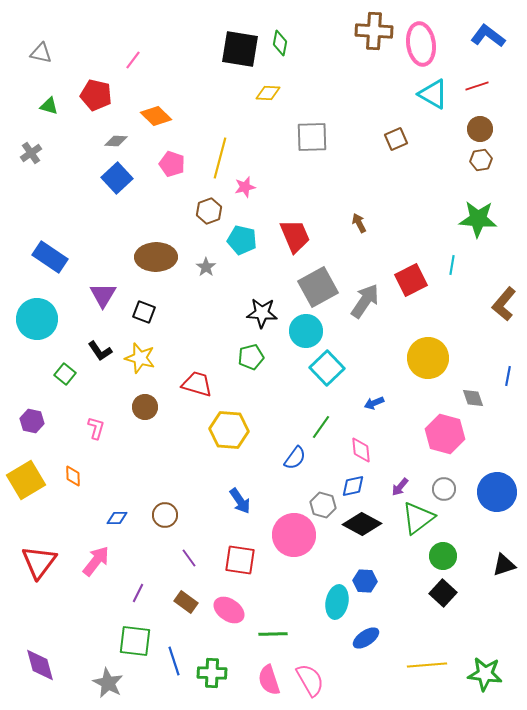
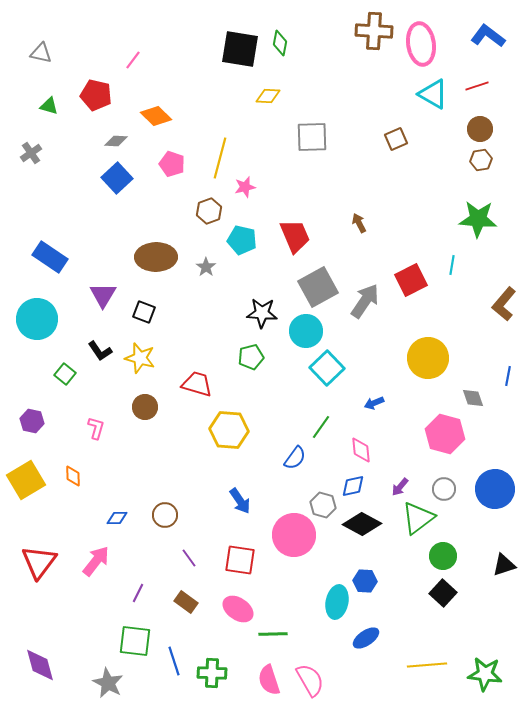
yellow diamond at (268, 93): moved 3 px down
blue circle at (497, 492): moved 2 px left, 3 px up
pink ellipse at (229, 610): moved 9 px right, 1 px up
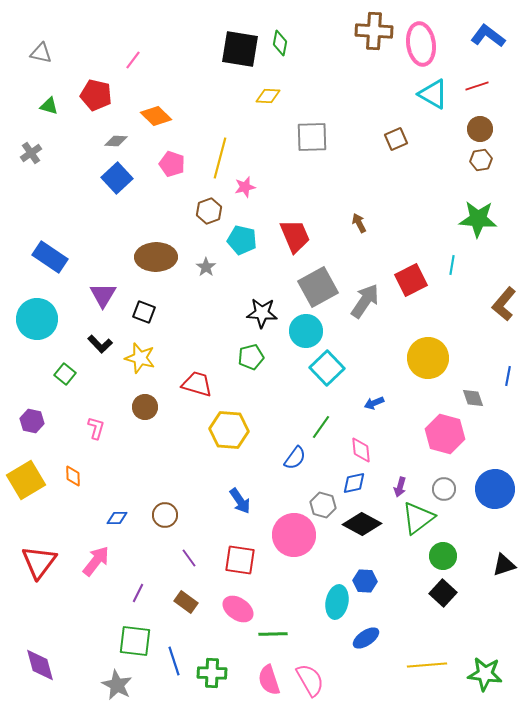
black L-shape at (100, 351): moved 7 px up; rotated 10 degrees counterclockwise
blue diamond at (353, 486): moved 1 px right, 3 px up
purple arrow at (400, 487): rotated 24 degrees counterclockwise
gray star at (108, 683): moved 9 px right, 2 px down
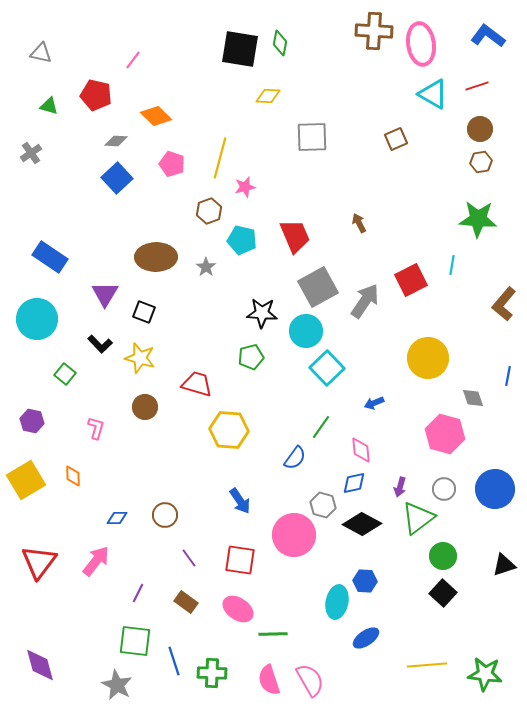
brown hexagon at (481, 160): moved 2 px down
purple triangle at (103, 295): moved 2 px right, 1 px up
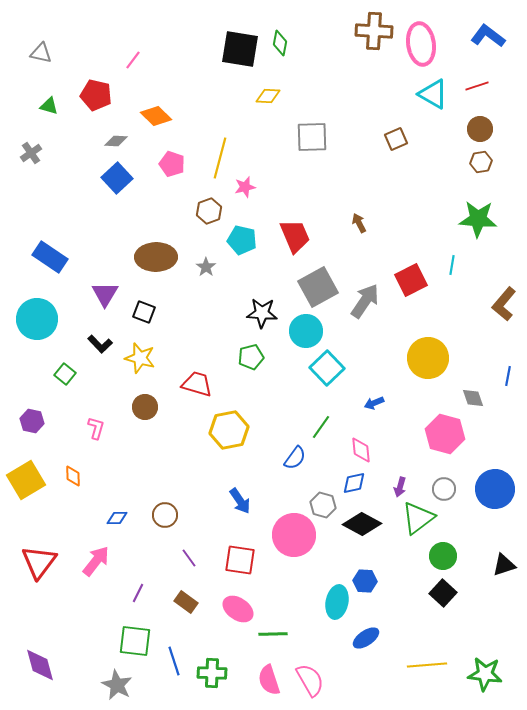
yellow hexagon at (229, 430): rotated 15 degrees counterclockwise
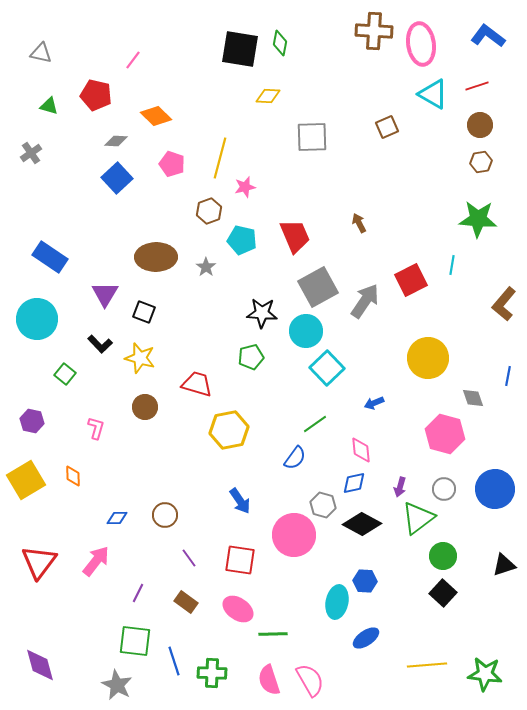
brown circle at (480, 129): moved 4 px up
brown square at (396, 139): moved 9 px left, 12 px up
green line at (321, 427): moved 6 px left, 3 px up; rotated 20 degrees clockwise
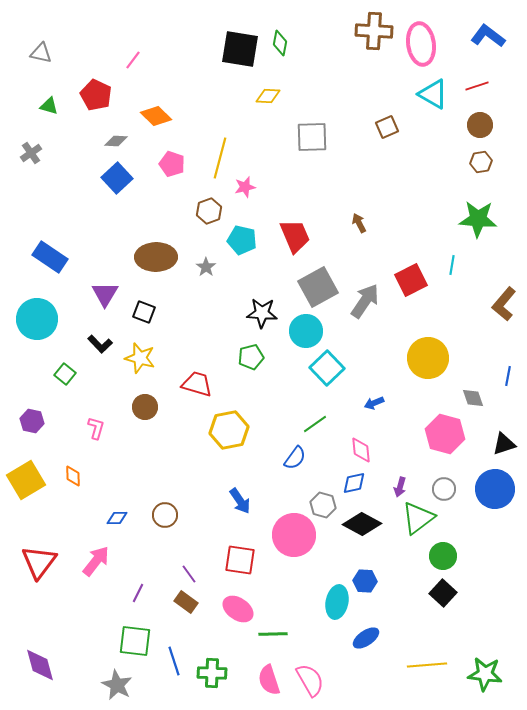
red pentagon at (96, 95): rotated 12 degrees clockwise
purple line at (189, 558): moved 16 px down
black triangle at (504, 565): moved 121 px up
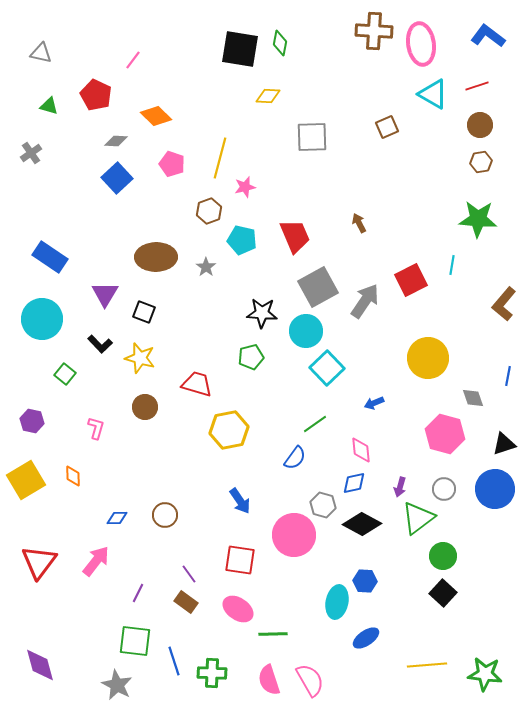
cyan circle at (37, 319): moved 5 px right
